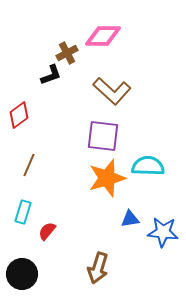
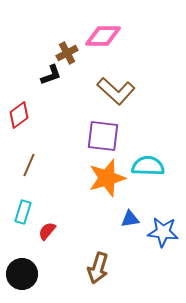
brown L-shape: moved 4 px right
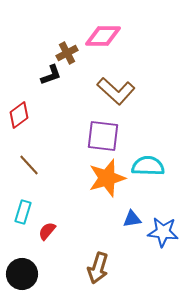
brown line: rotated 65 degrees counterclockwise
blue triangle: moved 2 px right
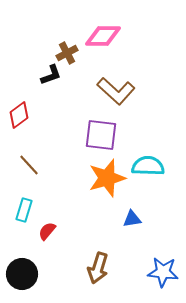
purple square: moved 2 px left, 1 px up
cyan rectangle: moved 1 px right, 2 px up
blue star: moved 40 px down
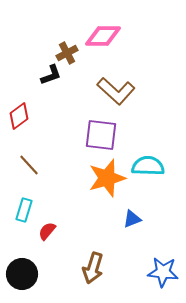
red diamond: moved 1 px down
blue triangle: rotated 12 degrees counterclockwise
brown arrow: moved 5 px left
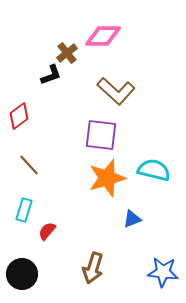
brown cross: rotated 10 degrees counterclockwise
cyan semicircle: moved 6 px right, 4 px down; rotated 12 degrees clockwise
